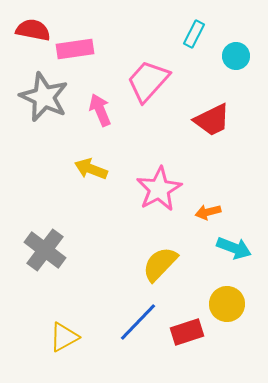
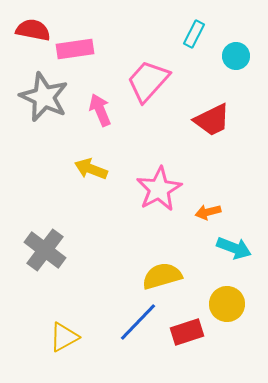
yellow semicircle: moved 2 px right, 12 px down; rotated 30 degrees clockwise
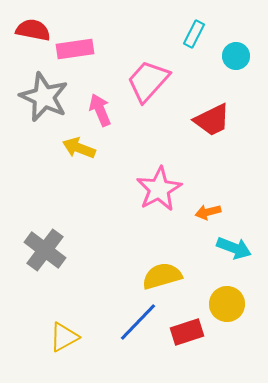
yellow arrow: moved 12 px left, 21 px up
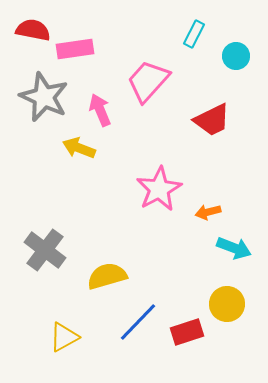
yellow semicircle: moved 55 px left
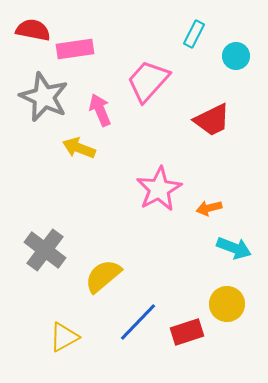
orange arrow: moved 1 px right, 4 px up
yellow semicircle: moved 4 px left; rotated 24 degrees counterclockwise
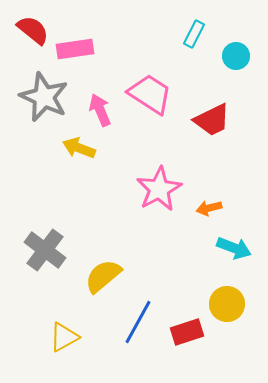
red semicircle: rotated 28 degrees clockwise
pink trapezoid: moved 2 px right, 13 px down; rotated 81 degrees clockwise
blue line: rotated 15 degrees counterclockwise
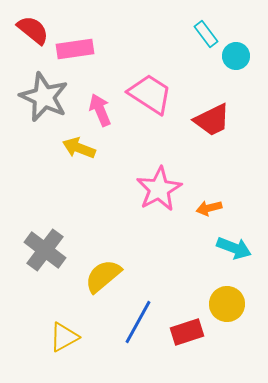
cyan rectangle: moved 12 px right; rotated 64 degrees counterclockwise
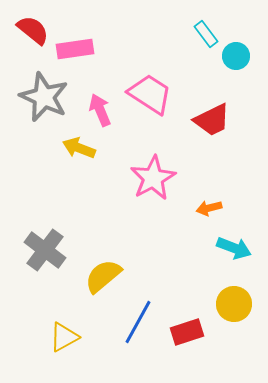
pink star: moved 6 px left, 11 px up
yellow circle: moved 7 px right
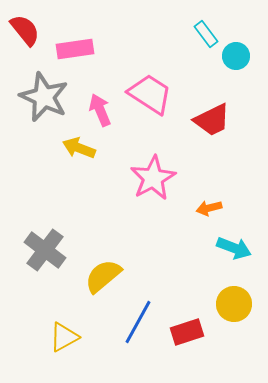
red semicircle: moved 8 px left; rotated 12 degrees clockwise
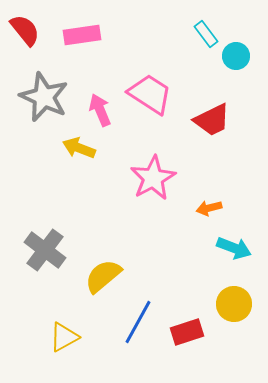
pink rectangle: moved 7 px right, 14 px up
